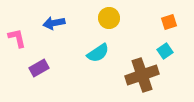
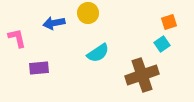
yellow circle: moved 21 px left, 5 px up
cyan square: moved 3 px left, 7 px up
purple rectangle: rotated 24 degrees clockwise
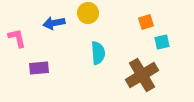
orange square: moved 23 px left
cyan square: moved 2 px up; rotated 21 degrees clockwise
cyan semicircle: rotated 60 degrees counterclockwise
brown cross: rotated 12 degrees counterclockwise
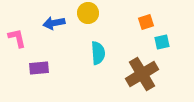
brown cross: moved 1 px up
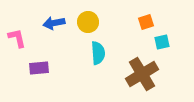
yellow circle: moved 9 px down
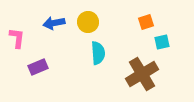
pink L-shape: rotated 20 degrees clockwise
purple rectangle: moved 1 px left, 1 px up; rotated 18 degrees counterclockwise
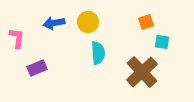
cyan square: rotated 21 degrees clockwise
purple rectangle: moved 1 px left, 1 px down
brown cross: moved 2 px up; rotated 12 degrees counterclockwise
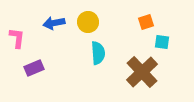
purple rectangle: moved 3 px left
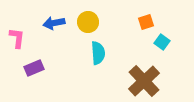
cyan square: rotated 28 degrees clockwise
brown cross: moved 2 px right, 9 px down
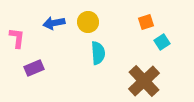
cyan square: rotated 21 degrees clockwise
